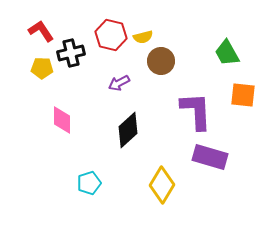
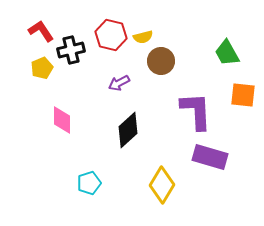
black cross: moved 3 px up
yellow pentagon: rotated 25 degrees counterclockwise
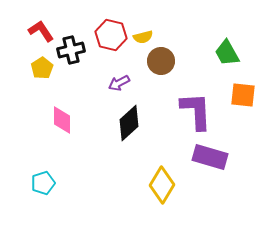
yellow pentagon: rotated 10 degrees counterclockwise
black diamond: moved 1 px right, 7 px up
cyan pentagon: moved 46 px left
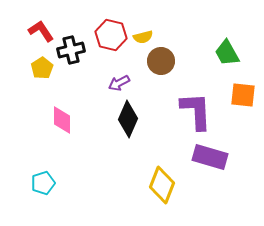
black diamond: moved 1 px left, 4 px up; rotated 24 degrees counterclockwise
yellow diamond: rotated 9 degrees counterclockwise
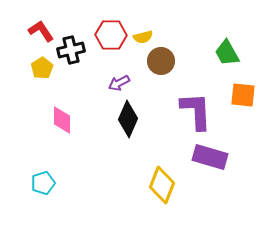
red hexagon: rotated 12 degrees counterclockwise
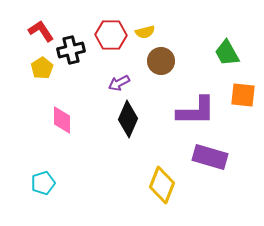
yellow semicircle: moved 2 px right, 5 px up
purple L-shape: rotated 93 degrees clockwise
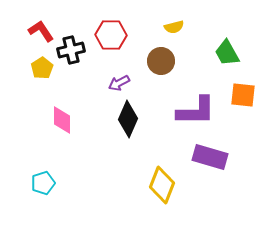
yellow semicircle: moved 29 px right, 5 px up
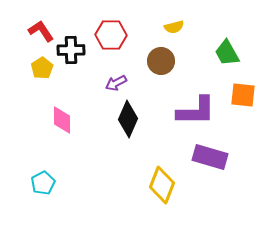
black cross: rotated 12 degrees clockwise
purple arrow: moved 3 px left
cyan pentagon: rotated 10 degrees counterclockwise
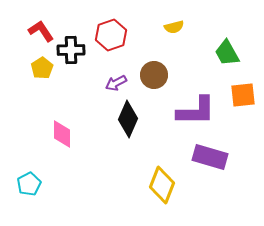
red hexagon: rotated 20 degrees counterclockwise
brown circle: moved 7 px left, 14 px down
orange square: rotated 12 degrees counterclockwise
pink diamond: moved 14 px down
cyan pentagon: moved 14 px left, 1 px down
